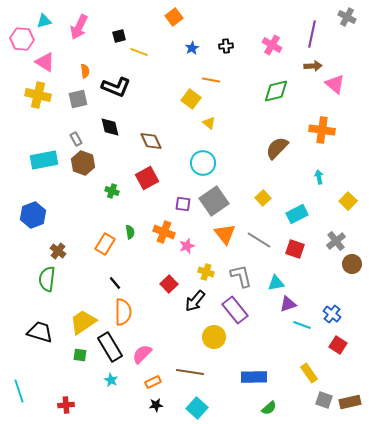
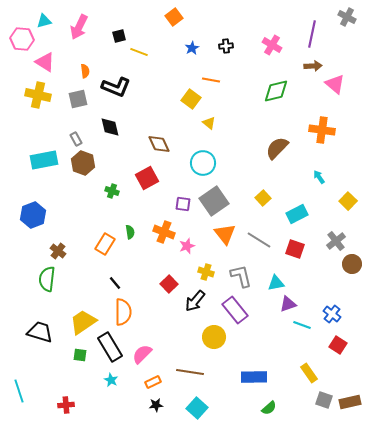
brown diamond at (151, 141): moved 8 px right, 3 px down
cyan arrow at (319, 177): rotated 24 degrees counterclockwise
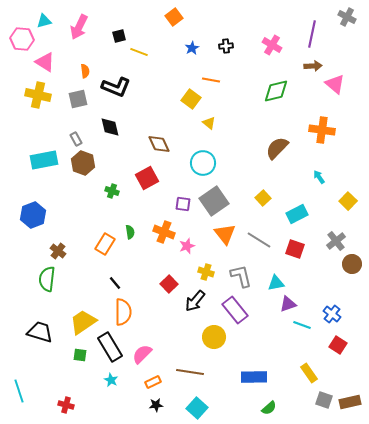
red cross at (66, 405): rotated 21 degrees clockwise
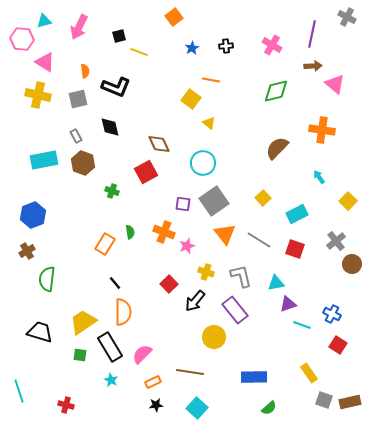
gray rectangle at (76, 139): moved 3 px up
red square at (147, 178): moved 1 px left, 6 px up
brown cross at (58, 251): moved 31 px left; rotated 21 degrees clockwise
blue cross at (332, 314): rotated 12 degrees counterclockwise
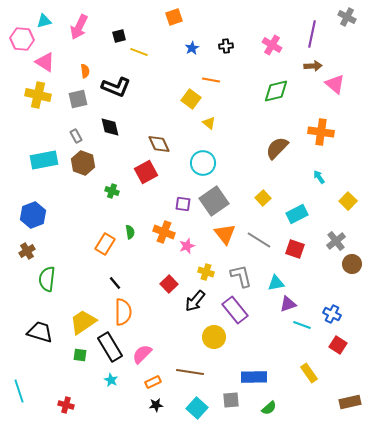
orange square at (174, 17): rotated 18 degrees clockwise
orange cross at (322, 130): moved 1 px left, 2 px down
gray square at (324, 400): moved 93 px left; rotated 24 degrees counterclockwise
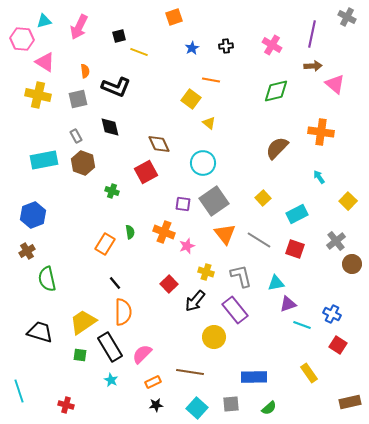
green semicircle at (47, 279): rotated 20 degrees counterclockwise
gray square at (231, 400): moved 4 px down
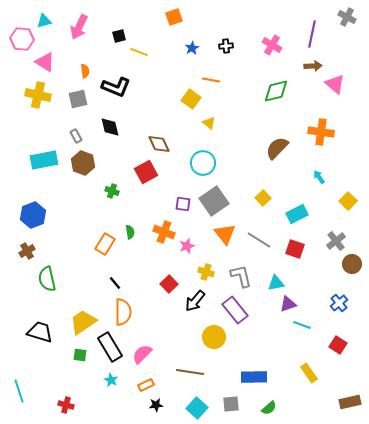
blue cross at (332, 314): moved 7 px right, 11 px up; rotated 24 degrees clockwise
orange rectangle at (153, 382): moved 7 px left, 3 px down
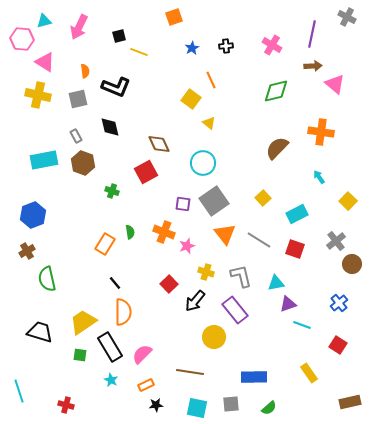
orange line at (211, 80): rotated 54 degrees clockwise
cyan square at (197, 408): rotated 30 degrees counterclockwise
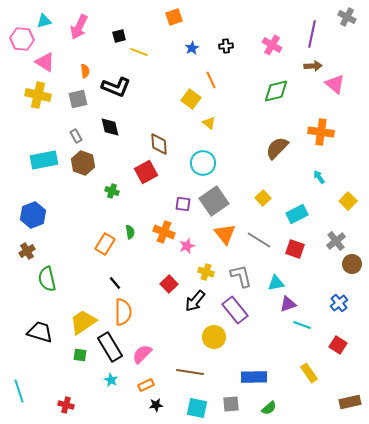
brown diamond at (159, 144): rotated 20 degrees clockwise
